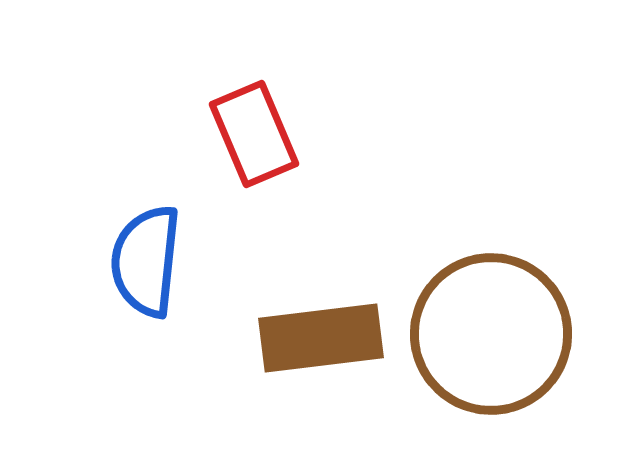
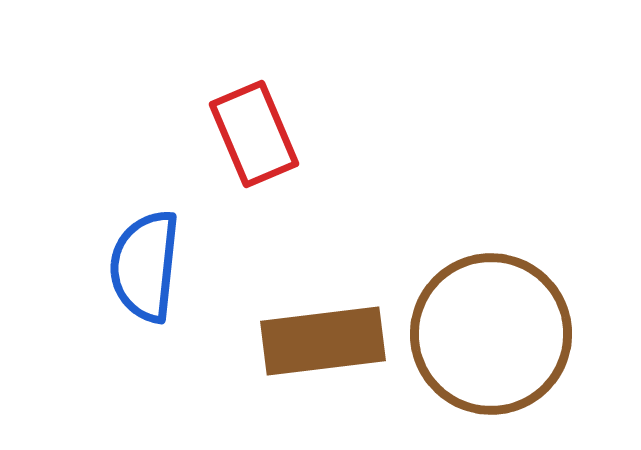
blue semicircle: moved 1 px left, 5 px down
brown rectangle: moved 2 px right, 3 px down
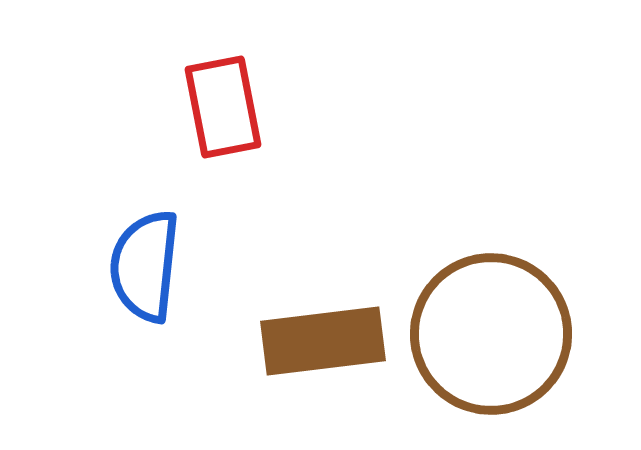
red rectangle: moved 31 px left, 27 px up; rotated 12 degrees clockwise
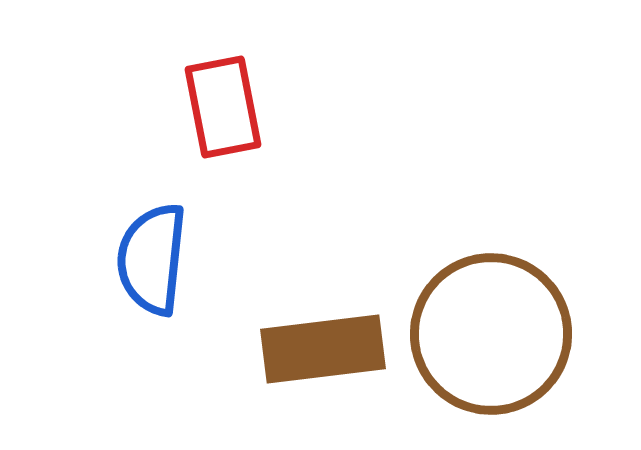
blue semicircle: moved 7 px right, 7 px up
brown rectangle: moved 8 px down
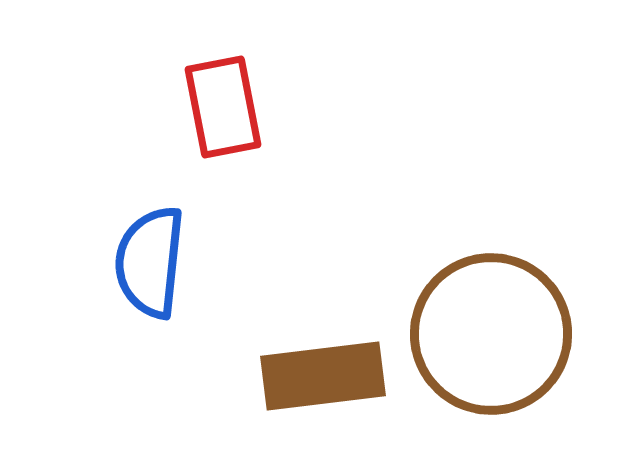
blue semicircle: moved 2 px left, 3 px down
brown rectangle: moved 27 px down
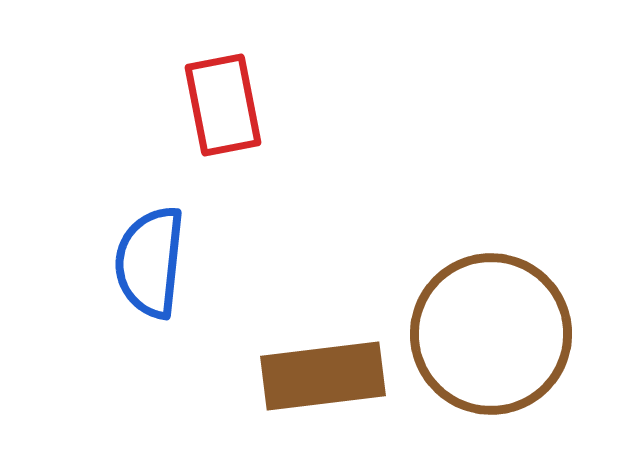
red rectangle: moved 2 px up
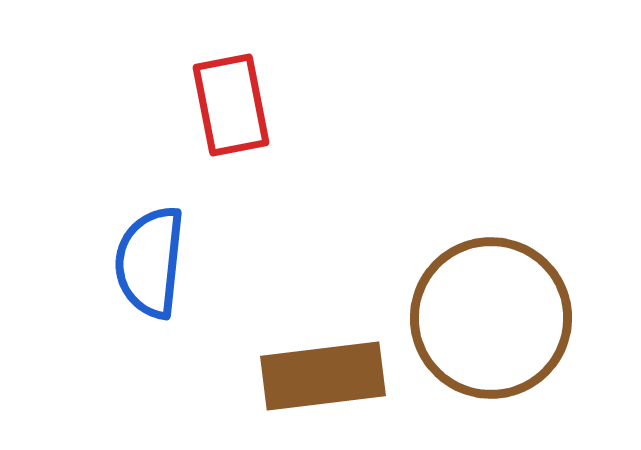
red rectangle: moved 8 px right
brown circle: moved 16 px up
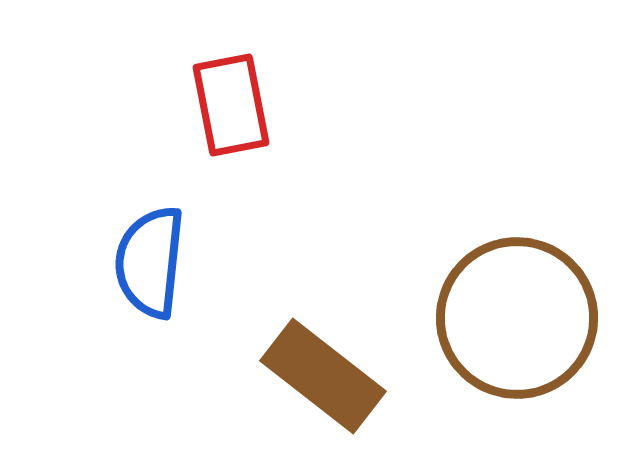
brown circle: moved 26 px right
brown rectangle: rotated 45 degrees clockwise
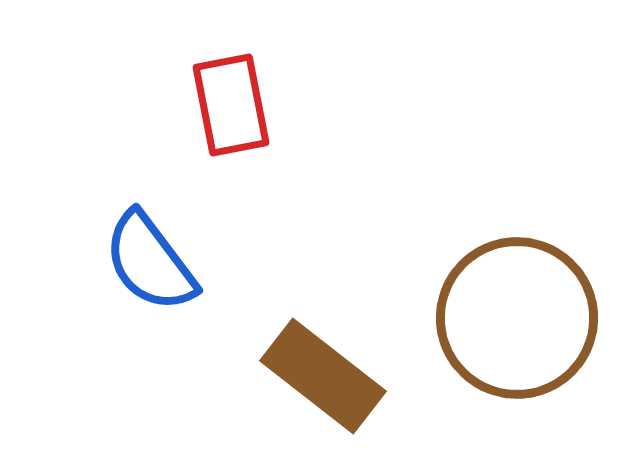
blue semicircle: rotated 43 degrees counterclockwise
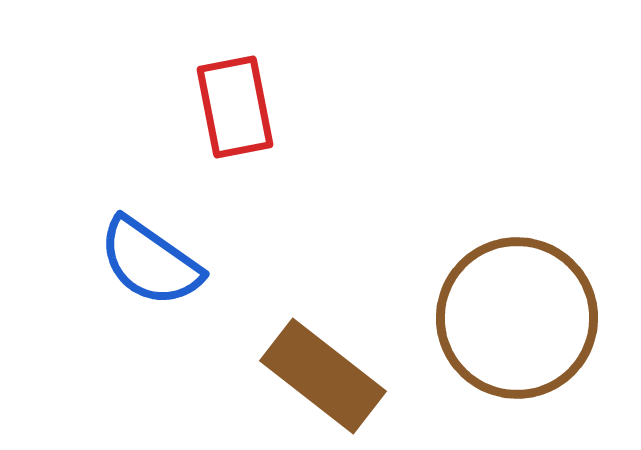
red rectangle: moved 4 px right, 2 px down
blue semicircle: rotated 18 degrees counterclockwise
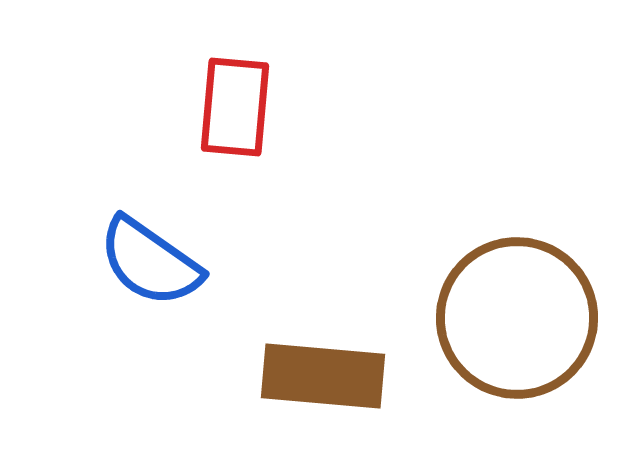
red rectangle: rotated 16 degrees clockwise
brown rectangle: rotated 33 degrees counterclockwise
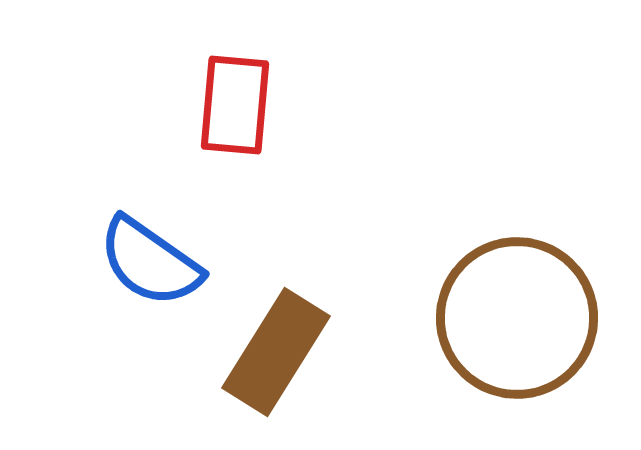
red rectangle: moved 2 px up
brown rectangle: moved 47 px left, 24 px up; rotated 63 degrees counterclockwise
